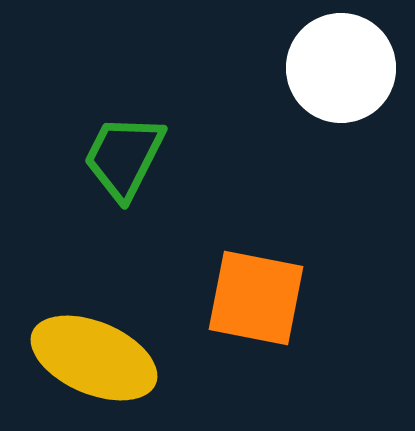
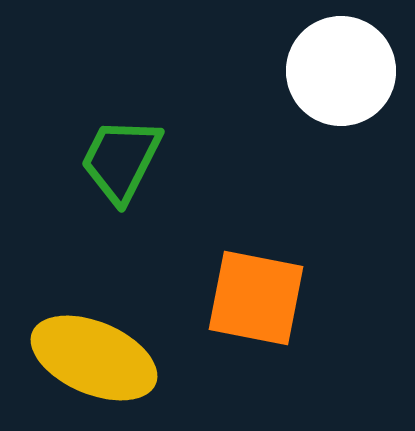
white circle: moved 3 px down
green trapezoid: moved 3 px left, 3 px down
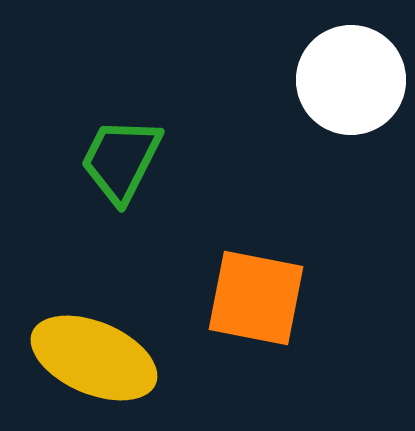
white circle: moved 10 px right, 9 px down
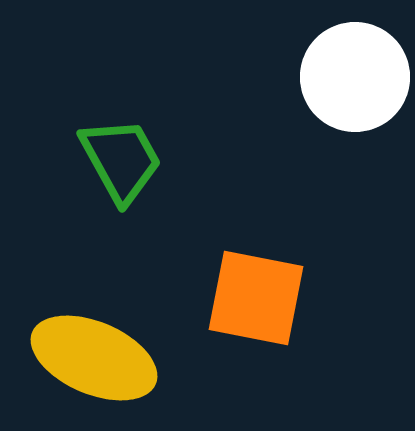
white circle: moved 4 px right, 3 px up
green trapezoid: rotated 124 degrees clockwise
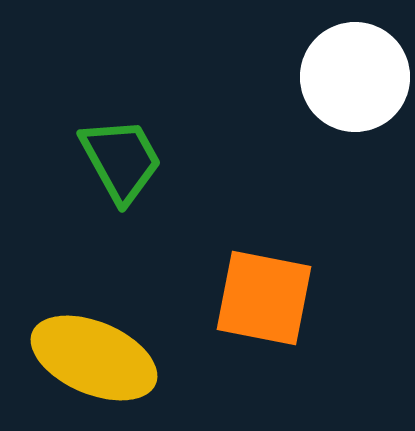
orange square: moved 8 px right
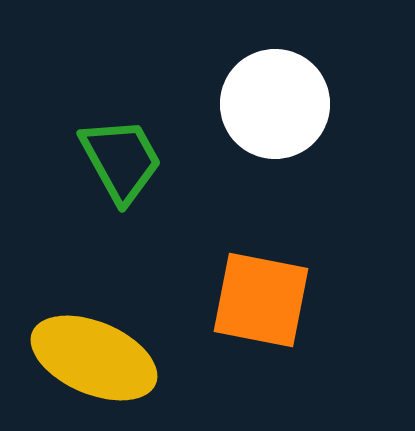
white circle: moved 80 px left, 27 px down
orange square: moved 3 px left, 2 px down
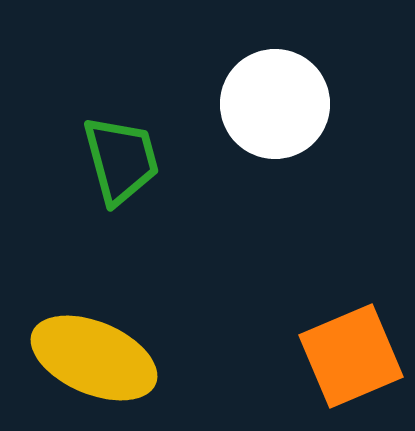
green trapezoid: rotated 14 degrees clockwise
orange square: moved 90 px right, 56 px down; rotated 34 degrees counterclockwise
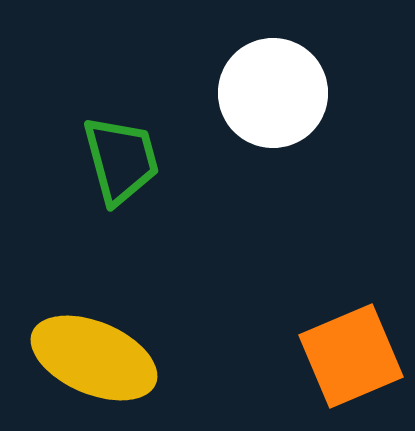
white circle: moved 2 px left, 11 px up
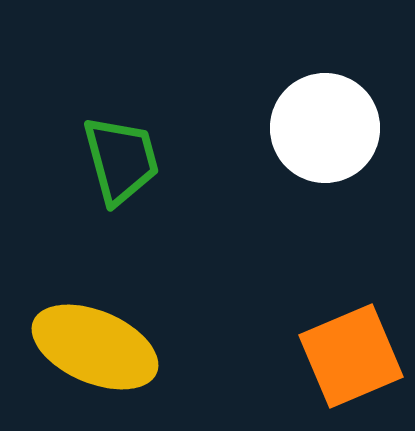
white circle: moved 52 px right, 35 px down
yellow ellipse: moved 1 px right, 11 px up
